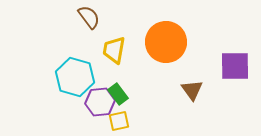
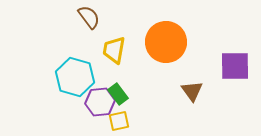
brown triangle: moved 1 px down
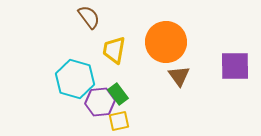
cyan hexagon: moved 2 px down
brown triangle: moved 13 px left, 15 px up
